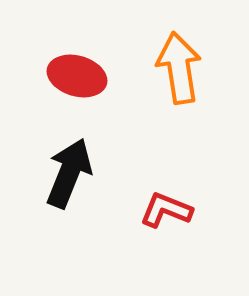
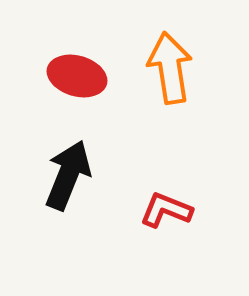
orange arrow: moved 9 px left
black arrow: moved 1 px left, 2 px down
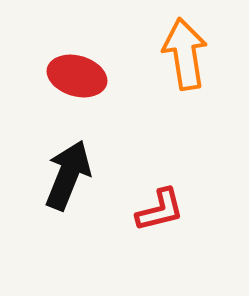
orange arrow: moved 15 px right, 14 px up
red L-shape: moved 6 px left; rotated 144 degrees clockwise
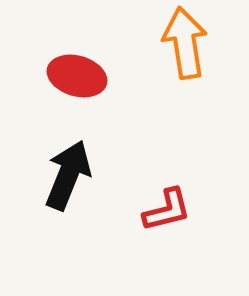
orange arrow: moved 11 px up
red L-shape: moved 7 px right
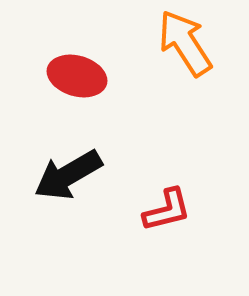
orange arrow: rotated 24 degrees counterclockwise
black arrow: rotated 142 degrees counterclockwise
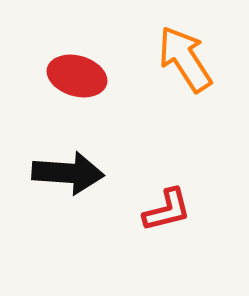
orange arrow: moved 16 px down
black arrow: moved 2 px up; rotated 146 degrees counterclockwise
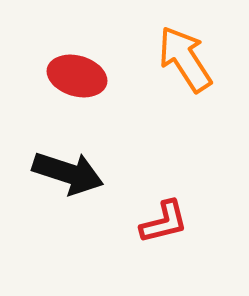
black arrow: rotated 14 degrees clockwise
red L-shape: moved 3 px left, 12 px down
